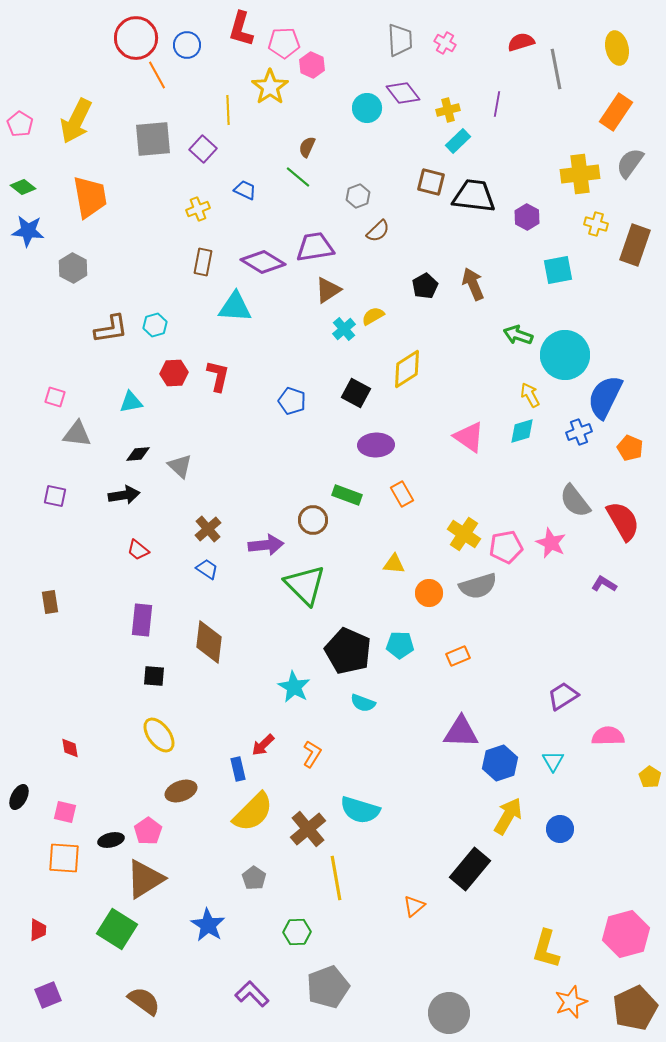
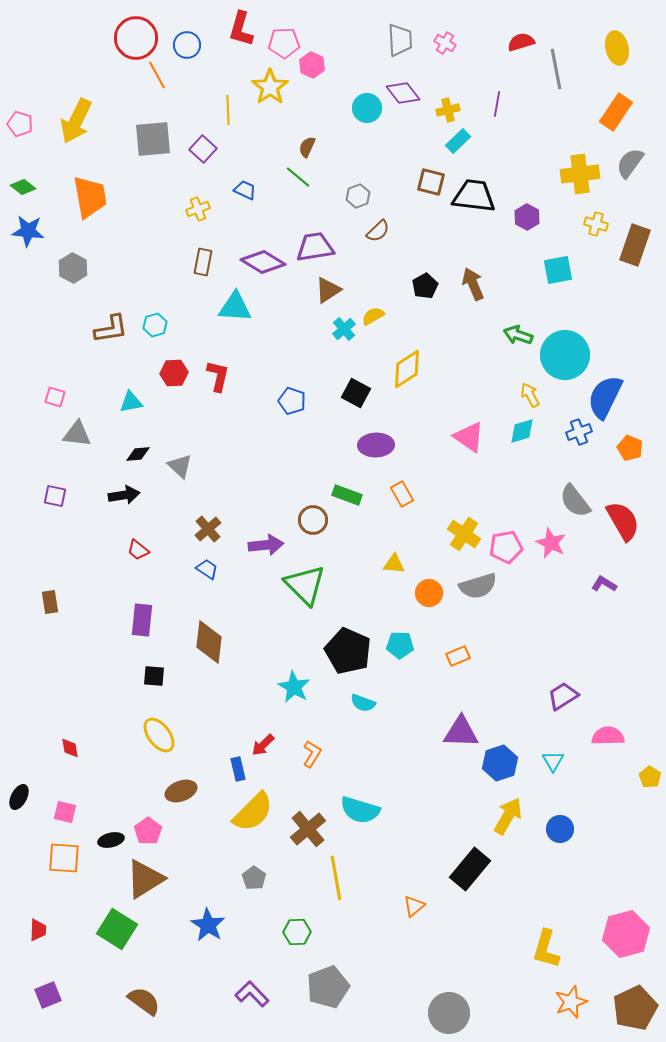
pink pentagon at (20, 124): rotated 15 degrees counterclockwise
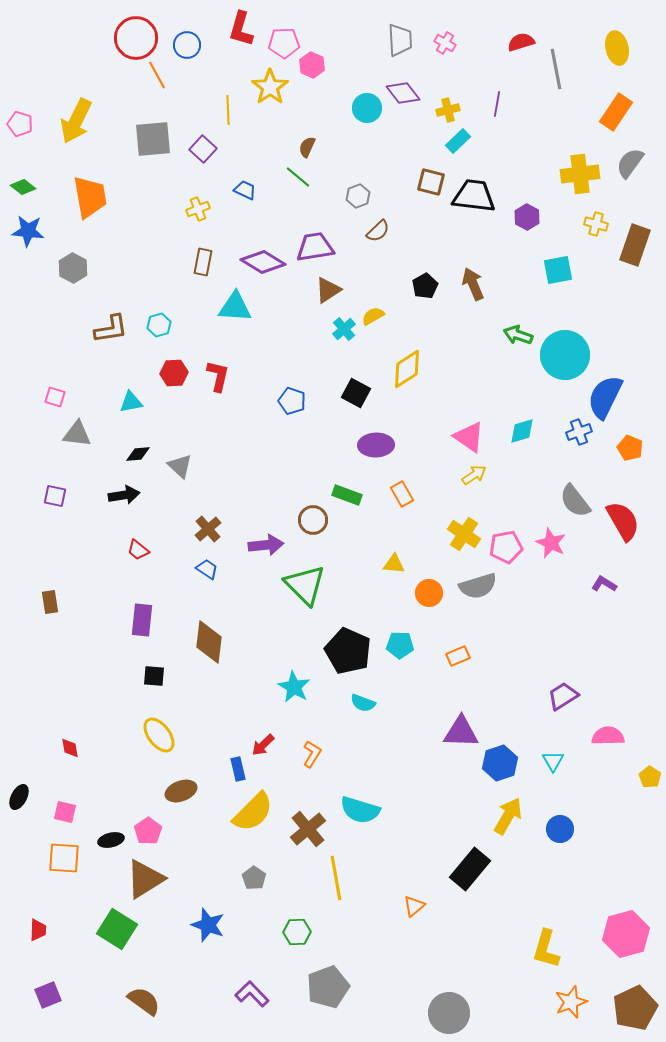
cyan hexagon at (155, 325): moved 4 px right
yellow arrow at (530, 395): moved 56 px left, 80 px down; rotated 85 degrees clockwise
blue star at (208, 925): rotated 12 degrees counterclockwise
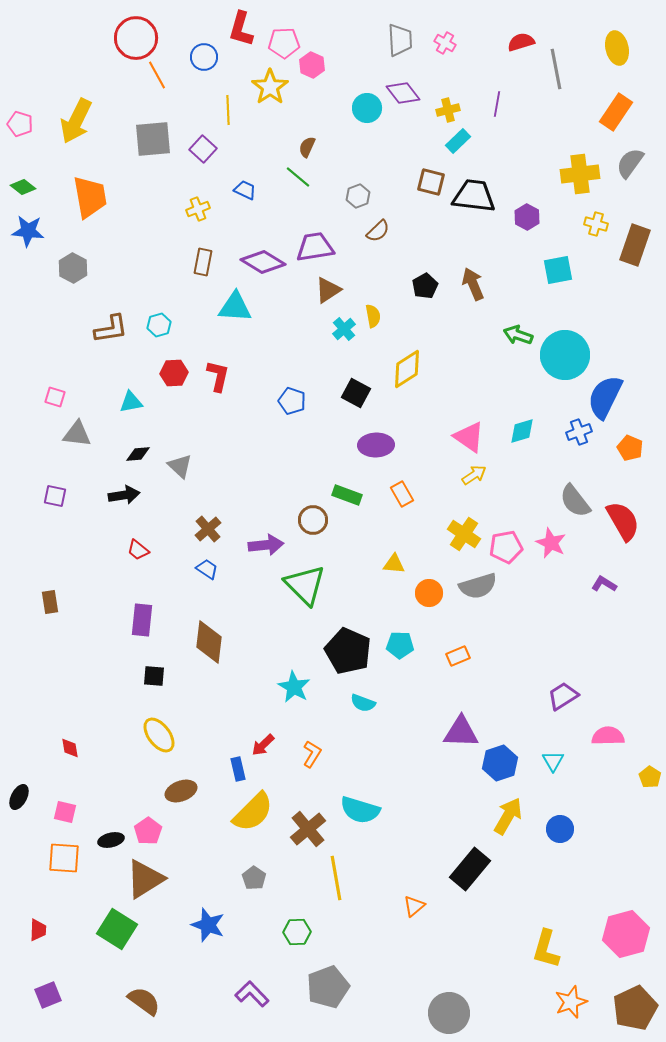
blue circle at (187, 45): moved 17 px right, 12 px down
yellow semicircle at (373, 316): rotated 110 degrees clockwise
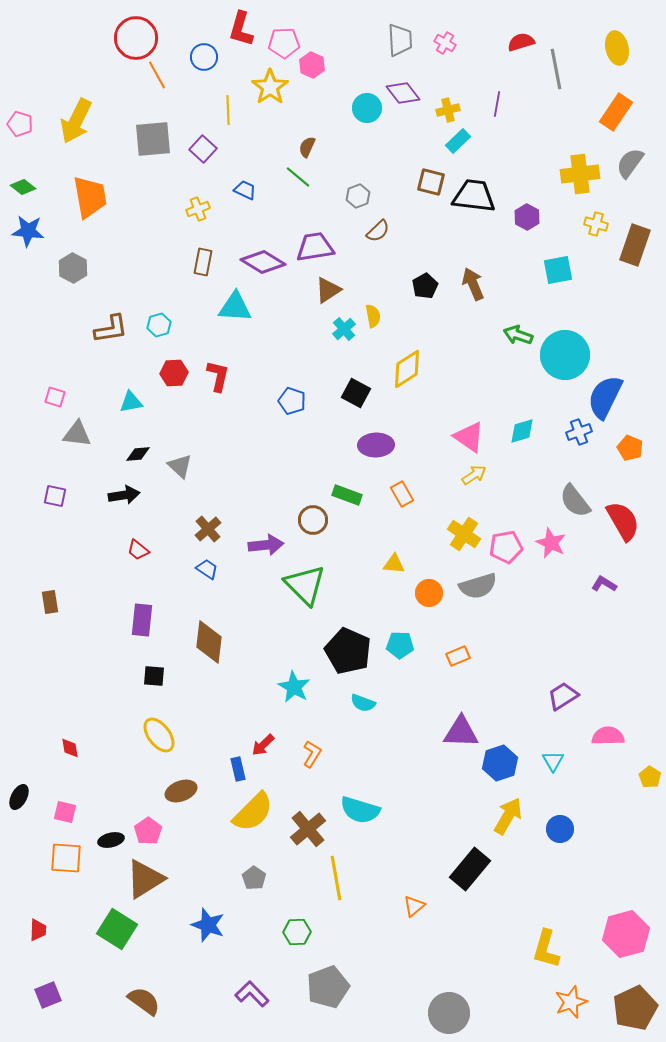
orange square at (64, 858): moved 2 px right
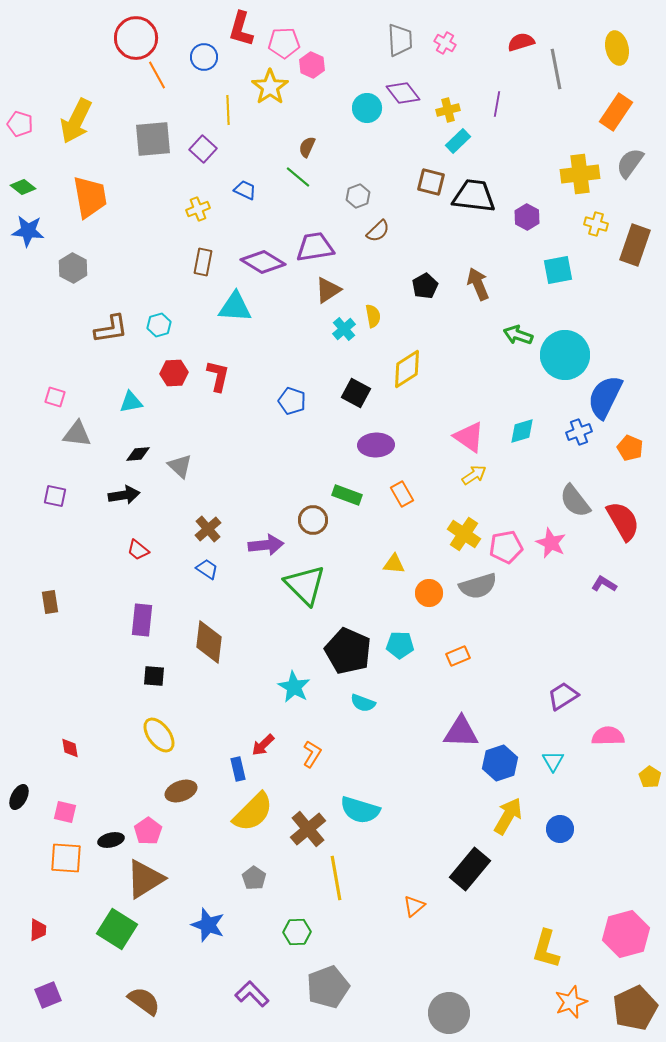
brown arrow at (473, 284): moved 5 px right
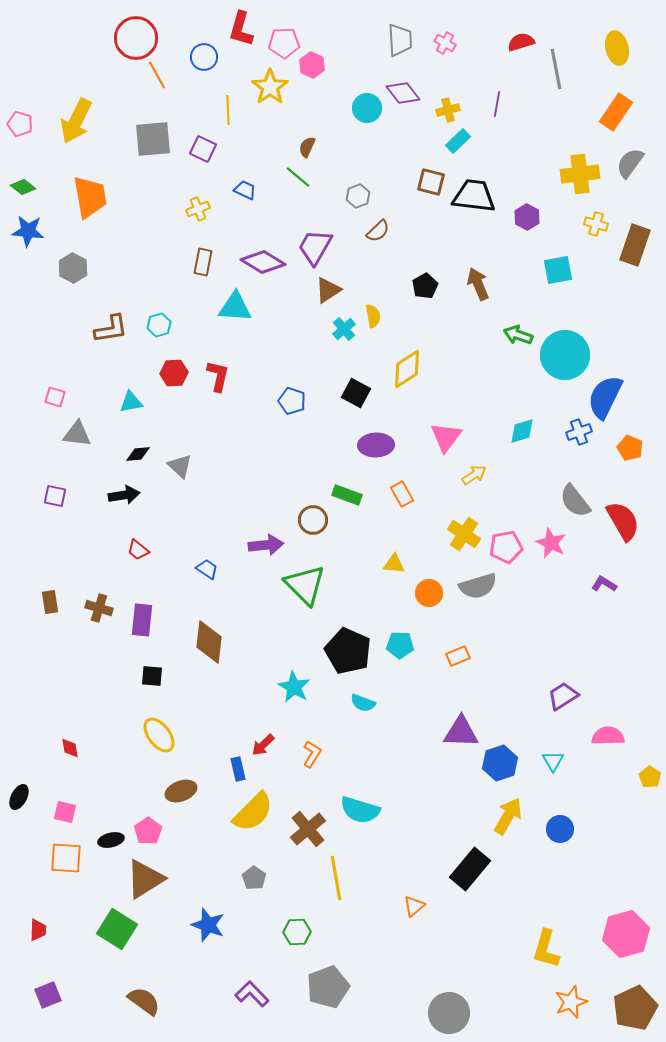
purple square at (203, 149): rotated 16 degrees counterclockwise
purple trapezoid at (315, 247): rotated 51 degrees counterclockwise
pink triangle at (469, 437): moved 23 px left; rotated 32 degrees clockwise
brown cross at (208, 529): moved 109 px left, 79 px down; rotated 32 degrees counterclockwise
black square at (154, 676): moved 2 px left
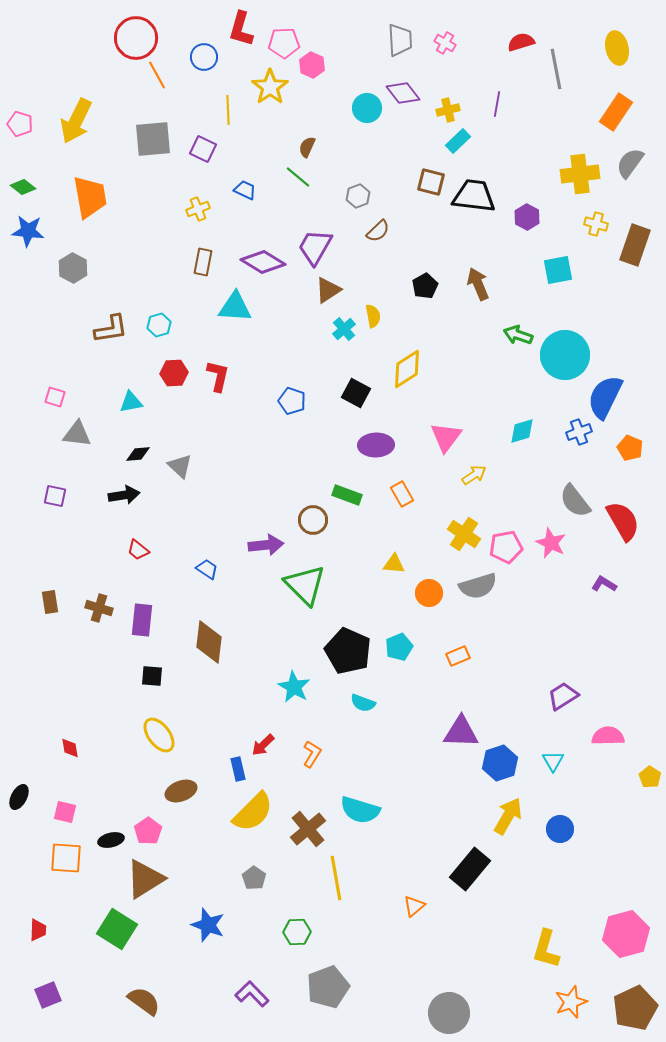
cyan pentagon at (400, 645): moved 1 px left, 2 px down; rotated 24 degrees counterclockwise
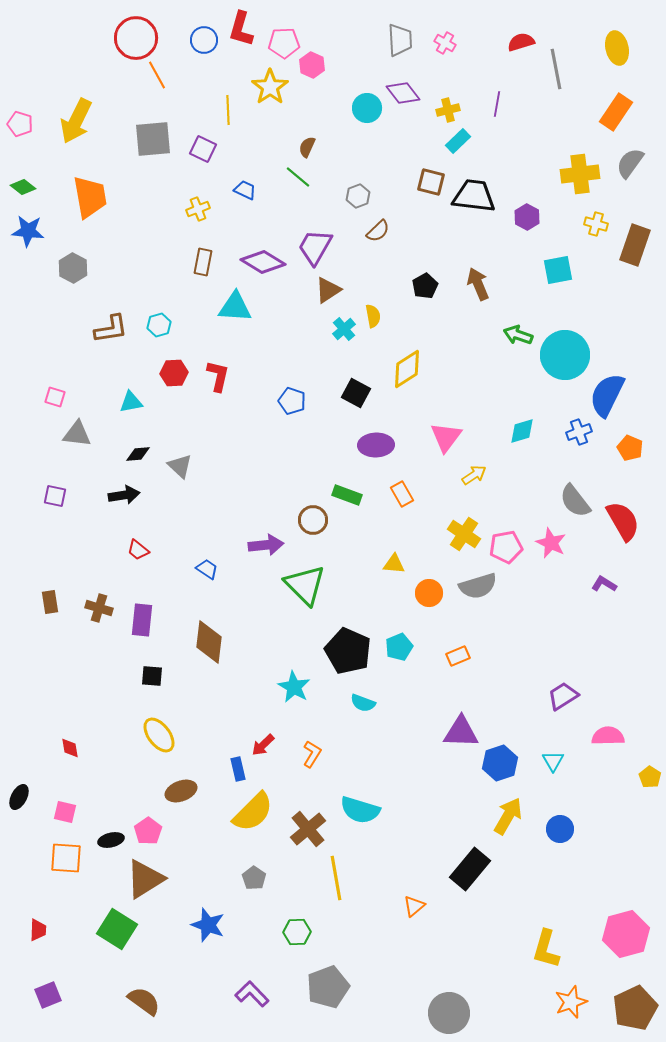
blue circle at (204, 57): moved 17 px up
blue semicircle at (605, 397): moved 2 px right, 2 px up
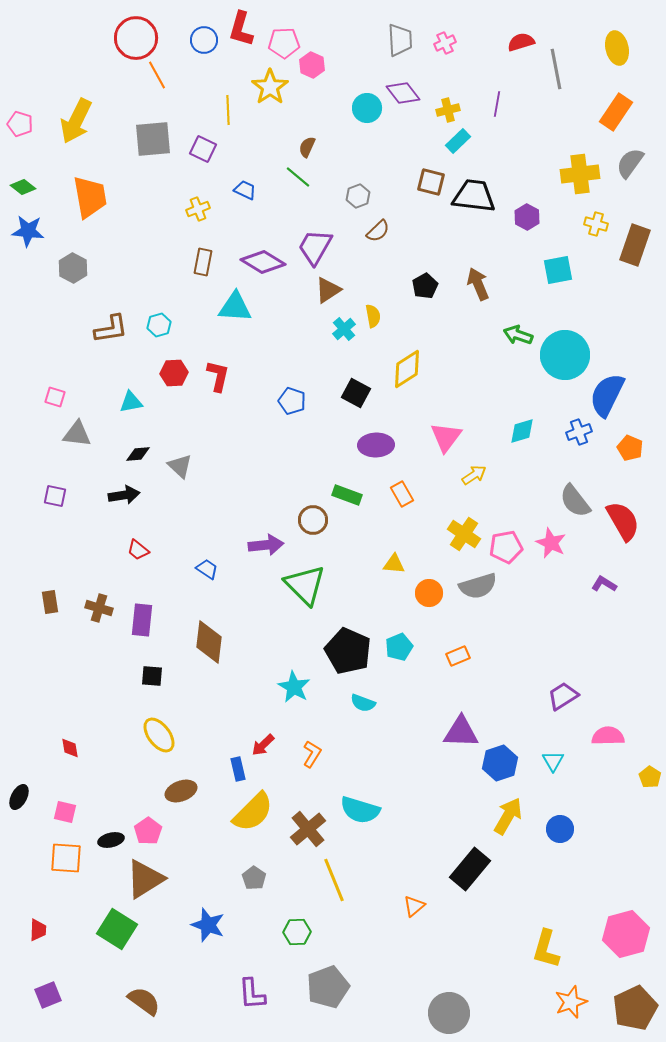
pink cross at (445, 43): rotated 35 degrees clockwise
yellow line at (336, 878): moved 2 px left, 2 px down; rotated 12 degrees counterclockwise
purple L-shape at (252, 994): rotated 140 degrees counterclockwise
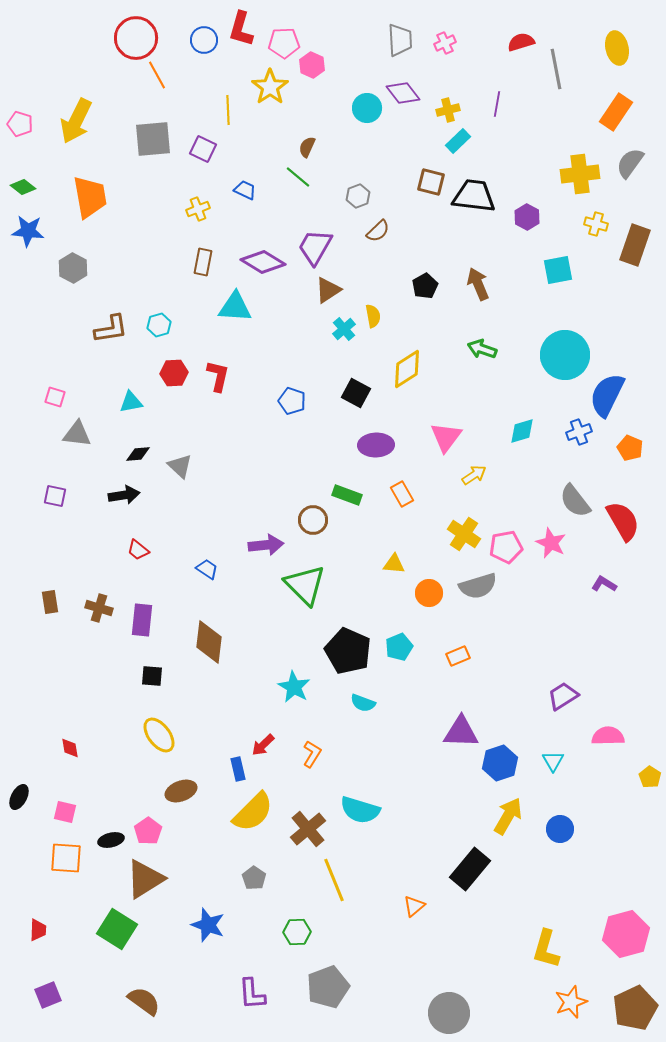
green arrow at (518, 335): moved 36 px left, 14 px down
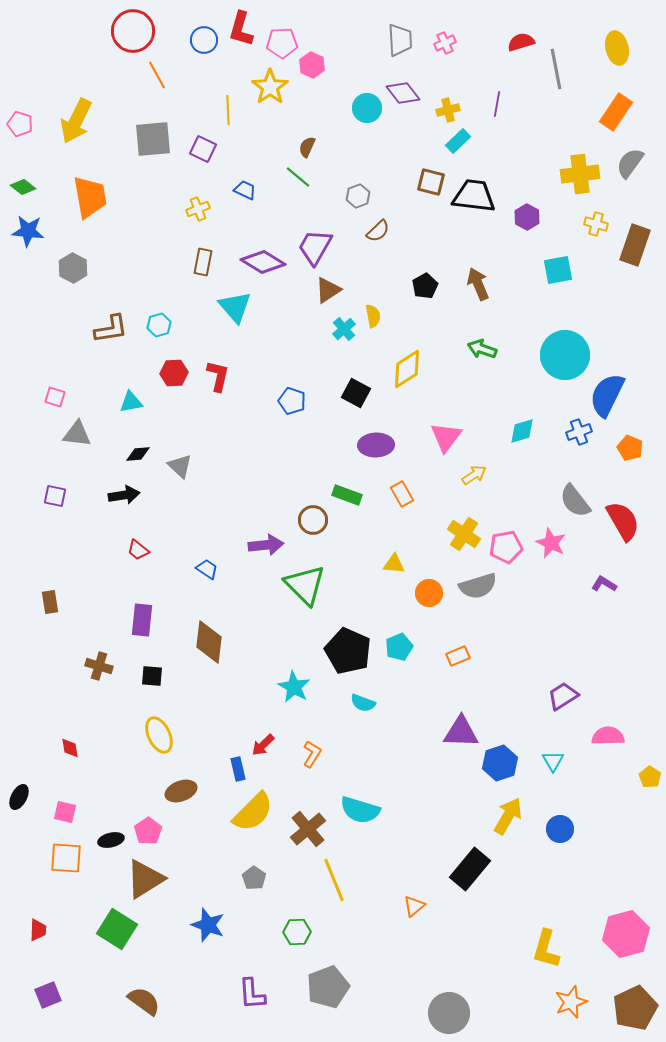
red circle at (136, 38): moved 3 px left, 7 px up
pink pentagon at (284, 43): moved 2 px left
cyan triangle at (235, 307): rotated 45 degrees clockwise
brown cross at (99, 608): moved 58 px down
yellow ellipse at (159, 735): rotated 12 degrees clockwise
